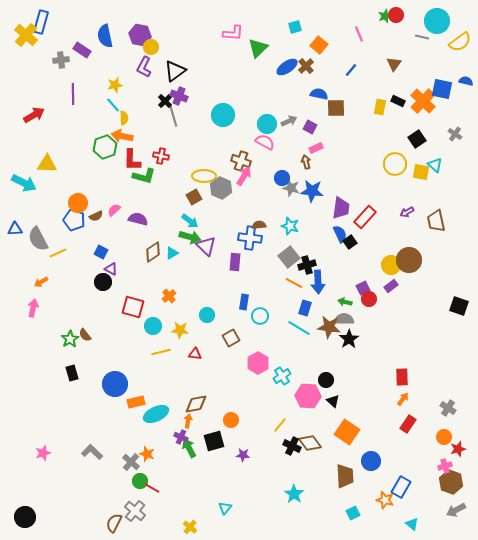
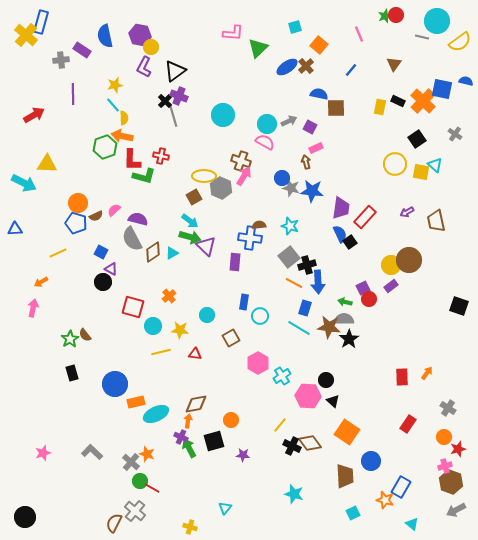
blue pentagon at (74, 220): moved 2 px right, 3 px down
gray semicircle at (38, 239): moved 94 px right
orange arrow at (403, 399): moved 24 px right, 26 px up
cyan star at (294, 494): rotated 18 degrees counterclockwise
yellow cross at (190, 527): rotated 24 degrees counterclockwise
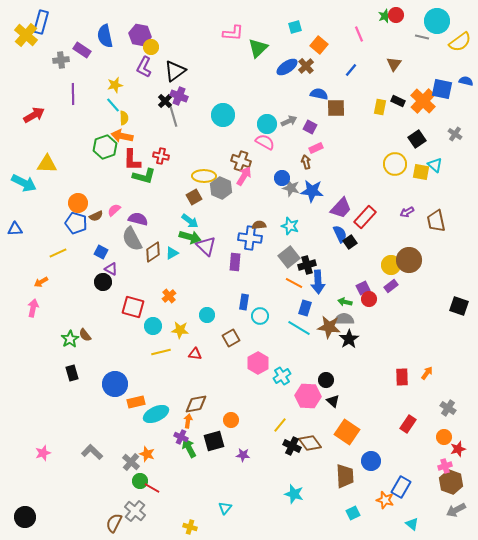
purple trapezoid at (341, 208): rotated 35 degrees clockwise
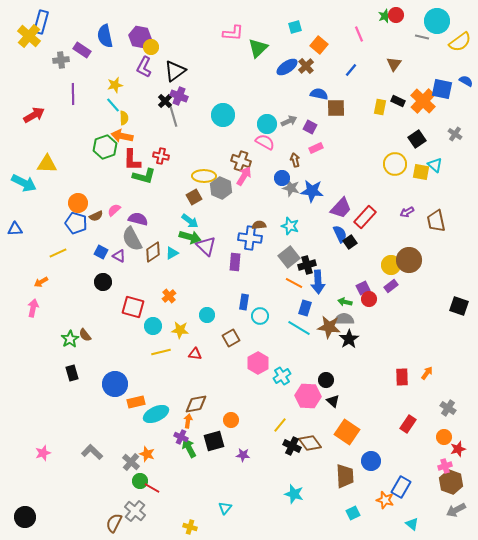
yellow cross at (26, 35): moved 3 px right, 1 px down
purple hexagon at (140, 35): moved 2 px down
blue semicircle at (466, 81): rotated 16 degrees clockwise
brown arrow at (306, 162): moved 11 px left, 2 px up
purple triangle at (111, 269): moved 8 px right, 13 px up
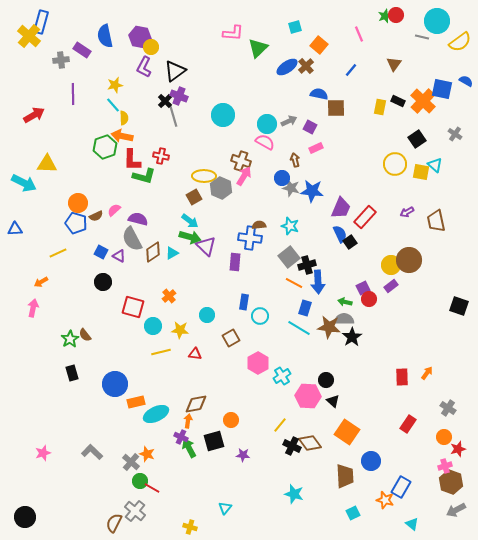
purple trapezoid at (341, 208): rotated 20 degrees counterclockwise
black star at (349, 339): moved 3 px right, 2 px up
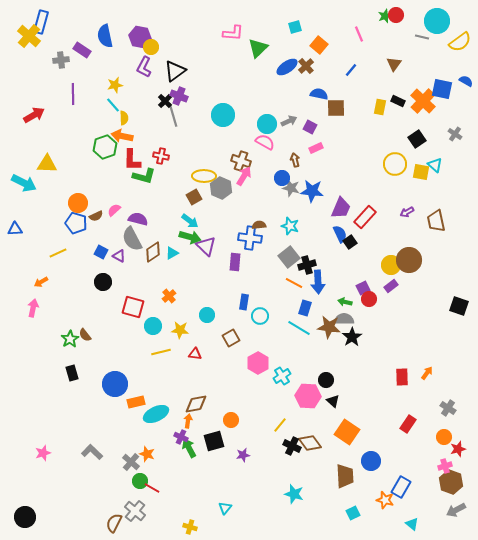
purple star at (243, 455): rotated 16 degrees counterclockwise
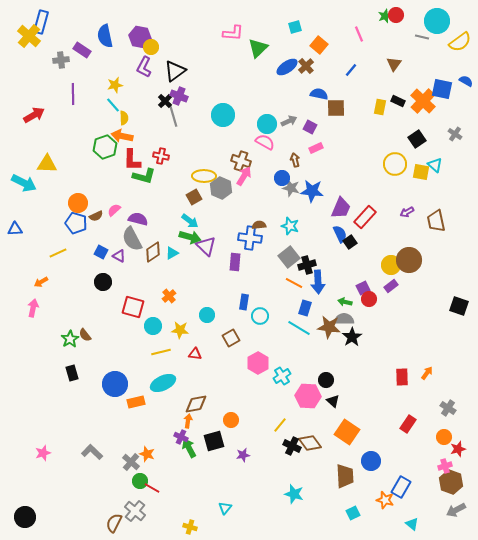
cyan ellipse at (156, 414): moved 7 px right, 31 px up
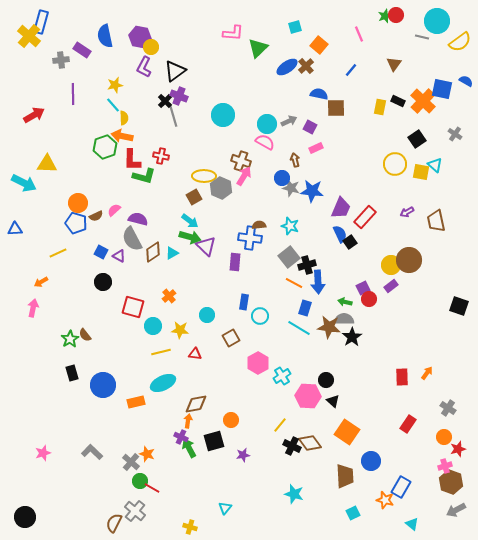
blue circle at (115, 384): moved 12 px left, 1 px down
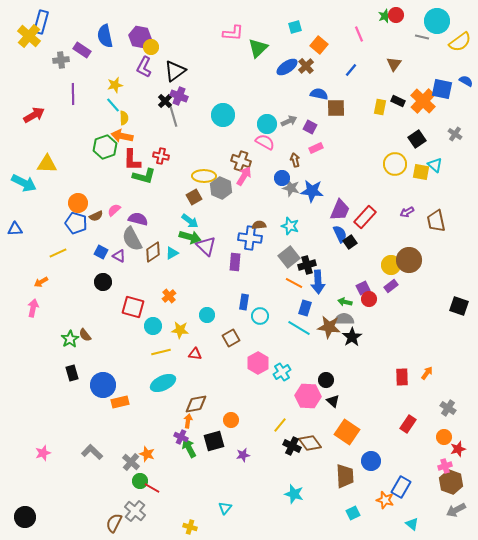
purple trapezoid at (341, 208): moved 1 px left, 2 px down
cyan cross at (282, 376): moved 4 px up
orange rectangle at (136, 402): moved 16 px left
